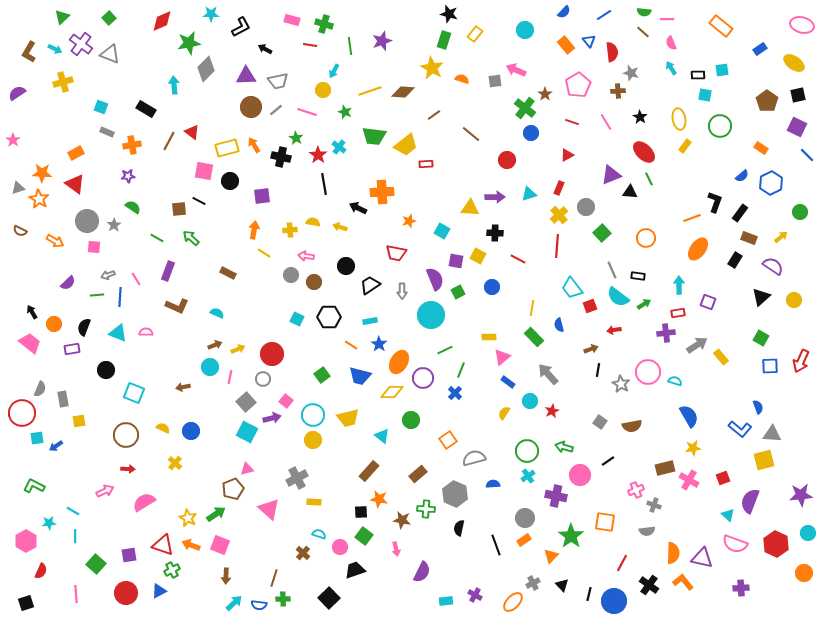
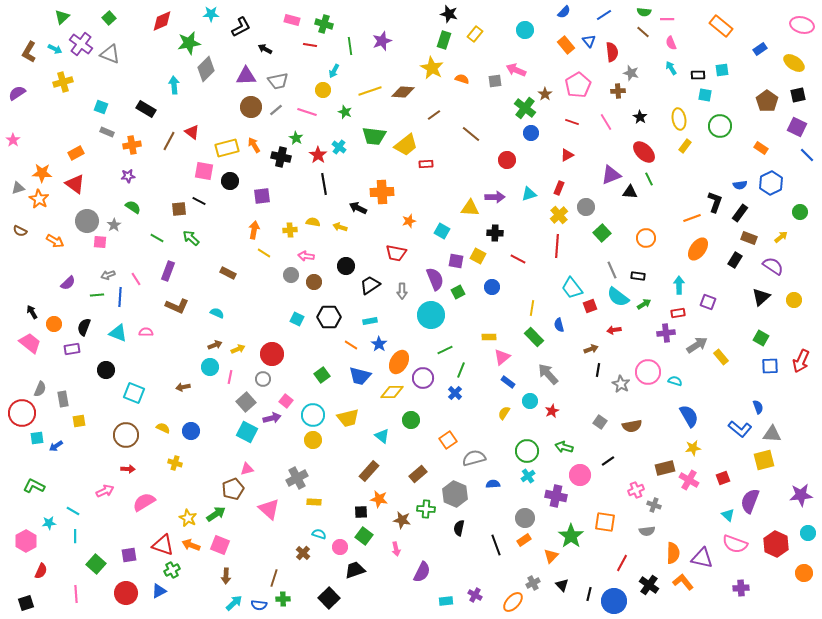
blue semicircle at (742, 176): moved 2 px left, 9 px down; rotated 32 degrees clockwise
pink square at (94, 247): moved 6 px right, 5 px up
yellow cross at (175, 463): rotated 24 degrees counterclockwise
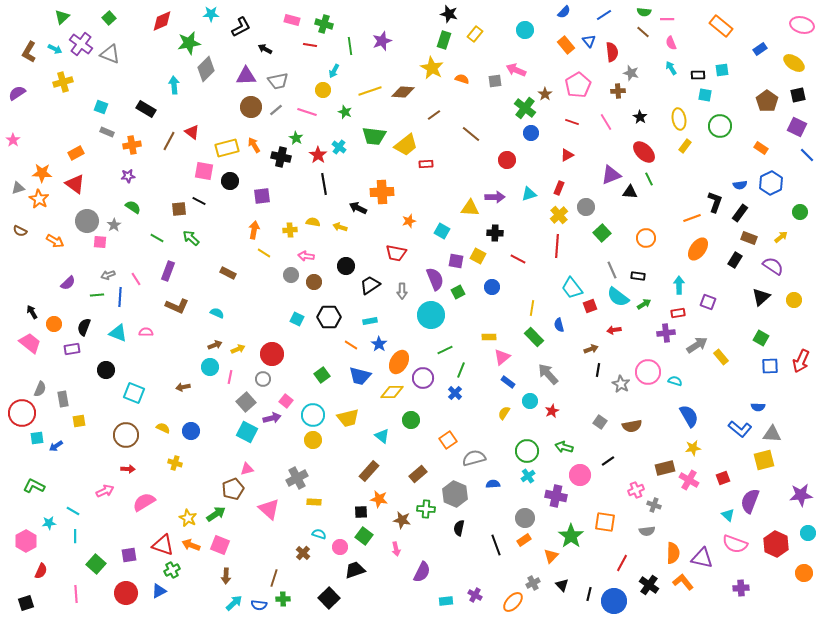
blue semicircle at (758, 407): rotated 112 degrees clockwise
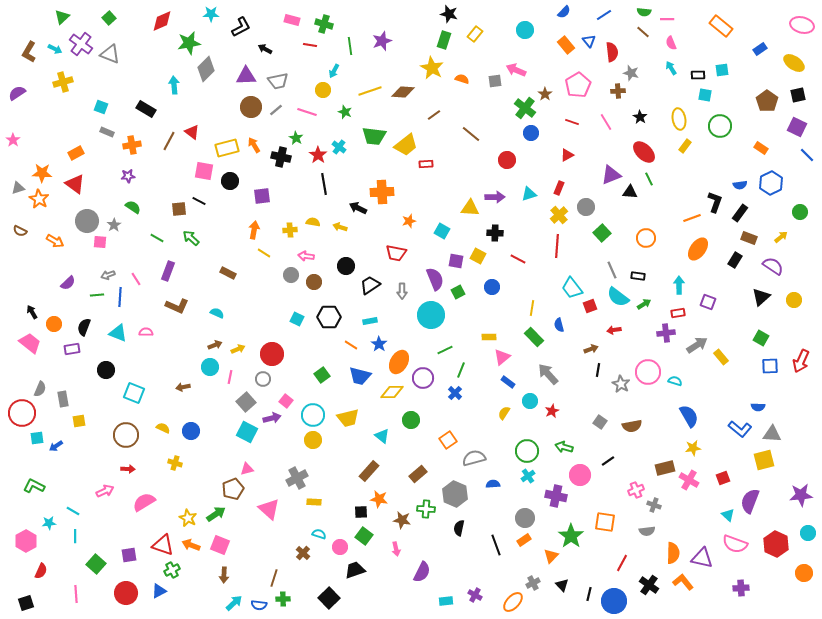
brown arrow at (226, 576): moved 2 px left, 1 px up
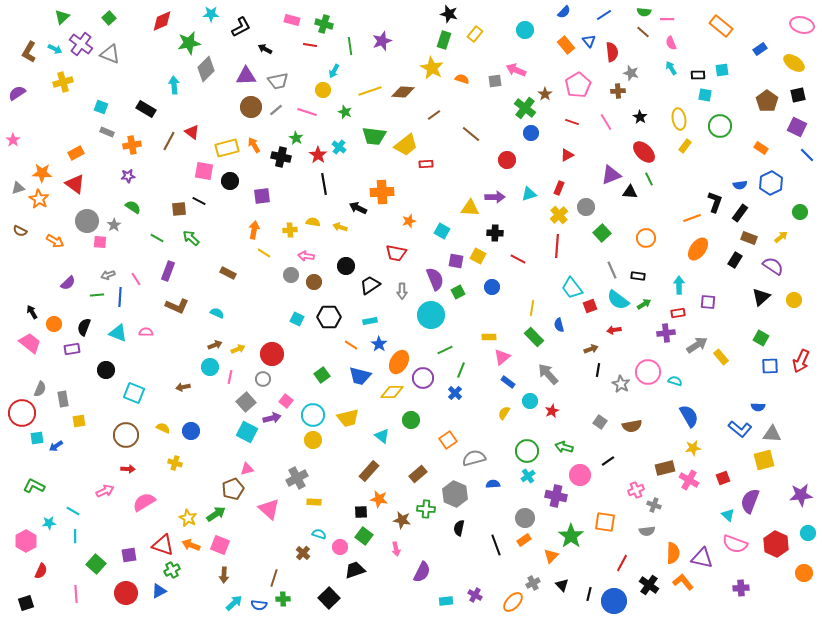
cyan semicircle at (618, 297): moved 3 px down
purple square at (708, 302): rotated 14 degrees counterclockwise
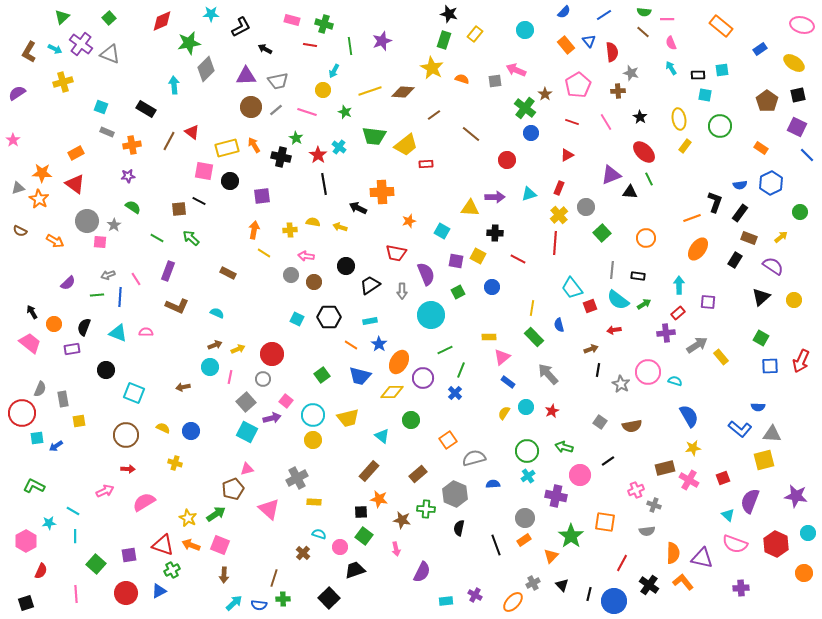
red line at (557, 246): moved 2 px left, 3 px up
gray line at (612, 270): rotated 30 degrees clockwise
purple semicircle at (435, 279): moved 9 px left, 5 px up
red rectangle at (678, 313): rotated 32 degrees counterclockwise
cyan circle at (530, 401): moved 4 px left, 6 px down
purple star at (801, 495): moved 5 px left, 1 px down; rotated 15 degrees clockwise
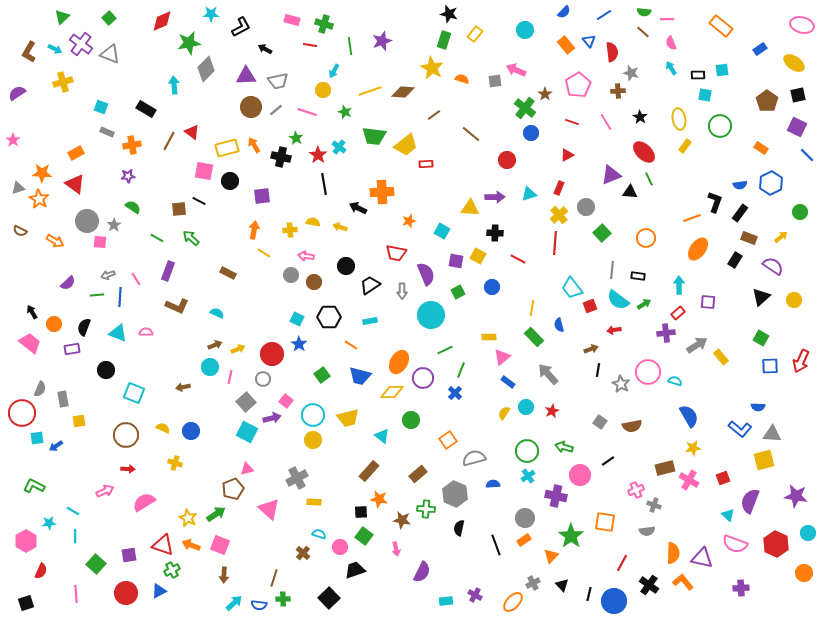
blue star at (379, 344): moved 80 px left
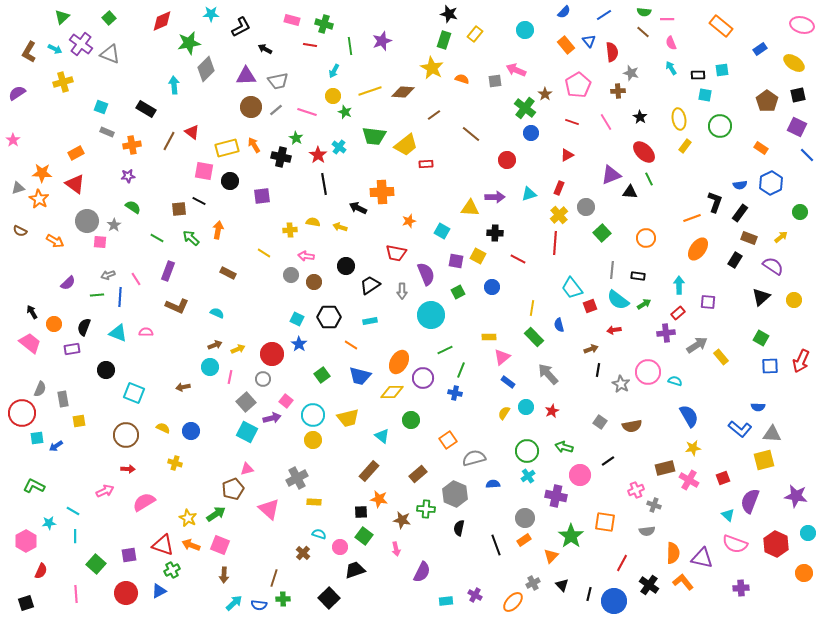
yellow circle at (323, 90): moved 10 px right, 6 px down
orange arrow at (254, 230): moved 36 px left
blue cross at (455, 393): rotated 32 degrees counterclockwise
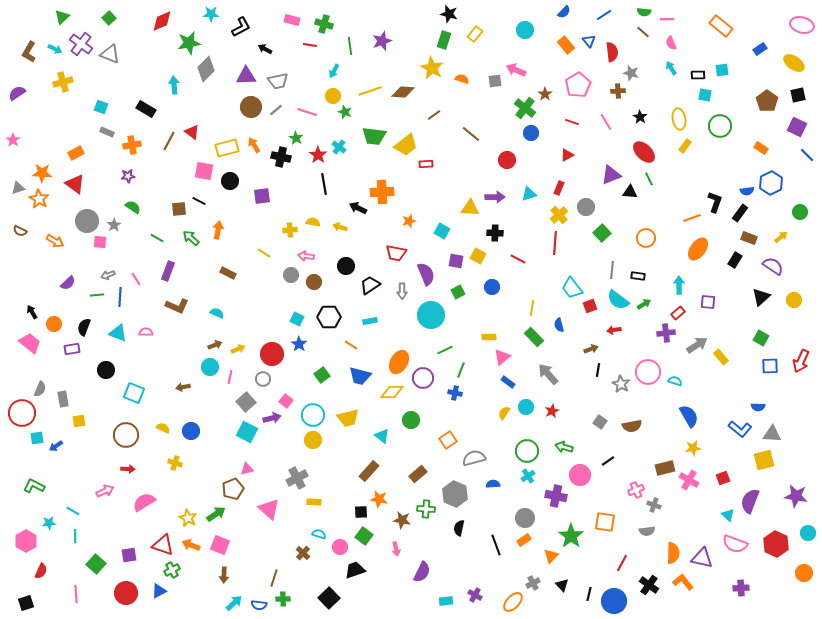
blue semicircle at (740, 185): moved 7 px right, 6 px down
